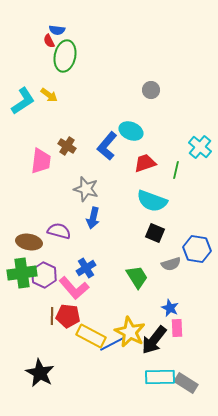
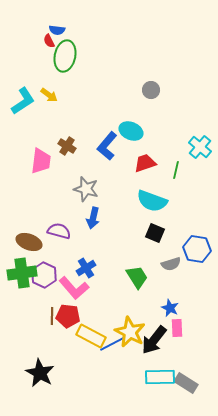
brown ellipse: rotated 10 degrees clockwise
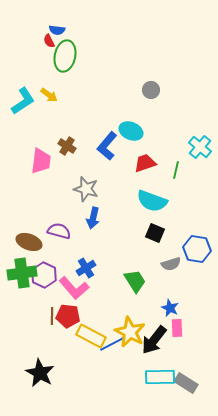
green trapezoid: moved 2 px left, 4 px down
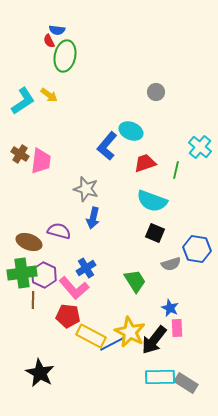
gray circle: moved 5 px right, 2 px down
brown cross: moved 47 px left, 8 px down
brown line: moved 19 px left, 16 px up
